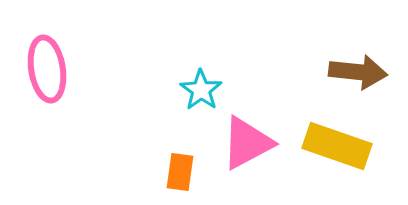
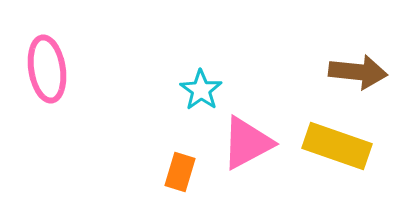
orange rectangle: rotated 9 degrees clockwise
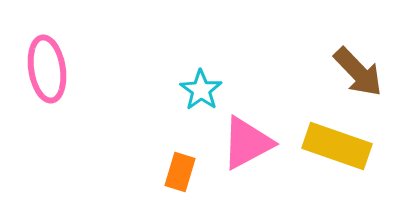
brown arrow: rotated 40 degrees clockwise
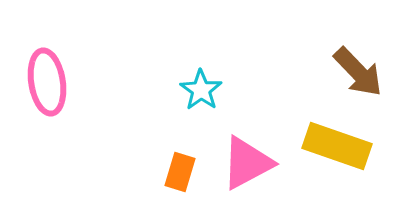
pink ellipse: moved 13 px down
pink triangle: moved 20 px down
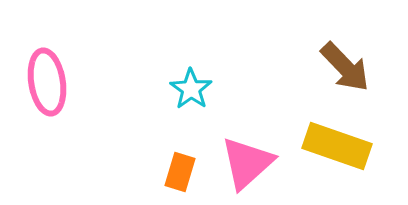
brown arrow: moved 13 px left, 5 px up
cyan star: moved 10 px left, 1 px up
pink triangle: rotated 14 degrees counterclockwise
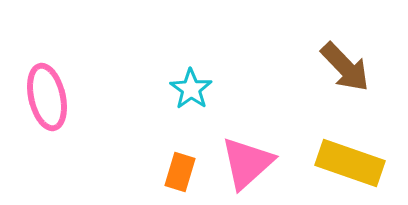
pink ellipse: moved 15 px down; rotated 4 degrees counterclockwise
yellow rectangle: moved 13 px right, 17 px down
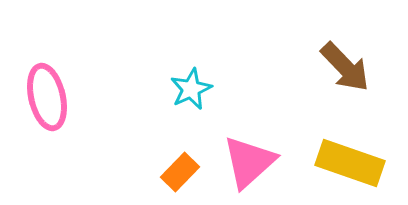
cyan star: rotated 12 degrees clockwise
pink triangle: moved 2 px right, 1 px up
orange rectangle: rotated 27 degrees clockwise
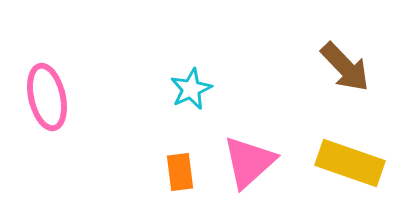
orange rectangle: rotated 51 degrees counterclockwise
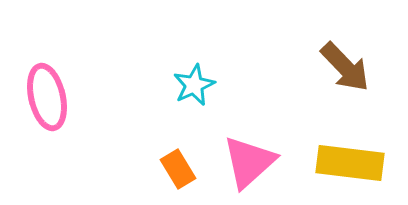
cyan star: moved 3 px right, 4 px up
yellow rectangle: rotated 12 degrees counterclockwise
orange rectangle: moved 2 px left, 3 px up; rotated 24 degrees counterclockwise
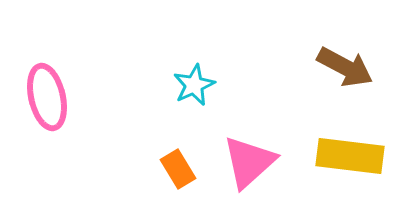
brown arrow: rotated 18 degrees counterclockwise
yellow rectangle: moved 7 px up
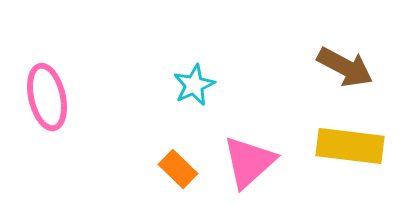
yellow rectangle: moved 10 px up
orange rectangle: rotated 15 degrees counterclockwise
